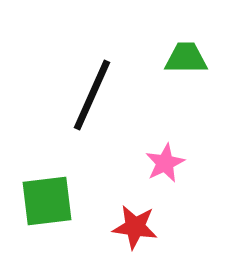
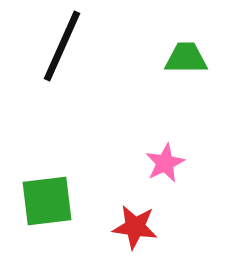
black line: moved 30 px left, 49 px up
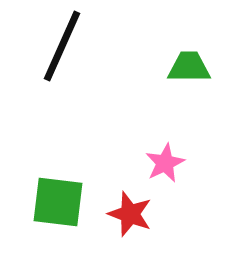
green trapezoid: moved 3 px right, 9 px down
green square: moved 11 px right, 1 px down; rotated 14 degrees clockwise
red star: moved 5 px left, 13 px up; rotated 12 degrees clockwise
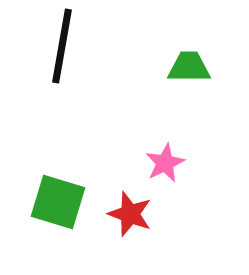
black line: rotated 14 degrees counterclockwise
green square: rotated 10 degrees clockwise
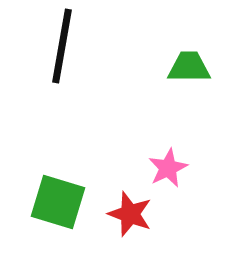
pink star: moved 3 px right, 5 px down
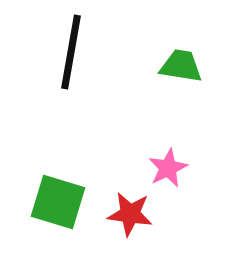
black line: moved 9 px right, 6 px down
green trapezoid: moved 8 px left, 1 px up; rotated 9 degrees clockwise
red star: rotated 12 degrees counterclockwise
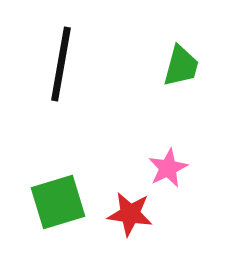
black line: moved 10 px left, 12 px down
green trapezoid: rotated 96 degrees clockwise
green square: rotated 34 degrees counterclockwise
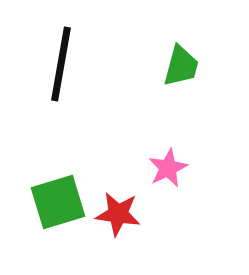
red star: moved 12 px left
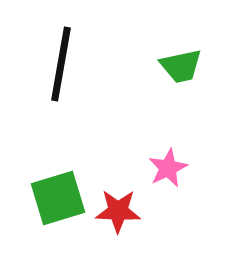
green trapezoid: rotated 63 degrees clockwise
green square: moved 4 px up
red star: moved 3 px up; rotated 6 degrees counterclockwise
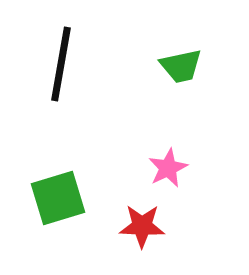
red star: moved 24 px right, 15 px down
